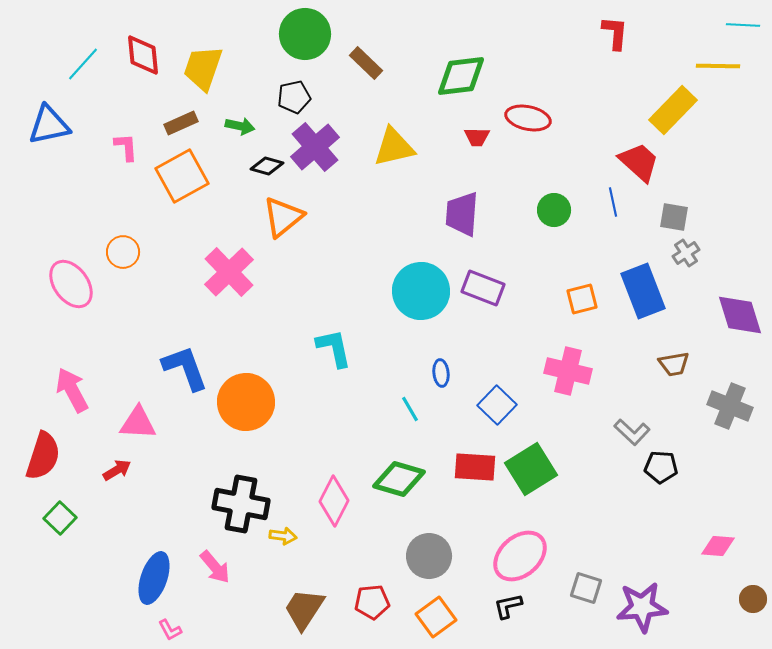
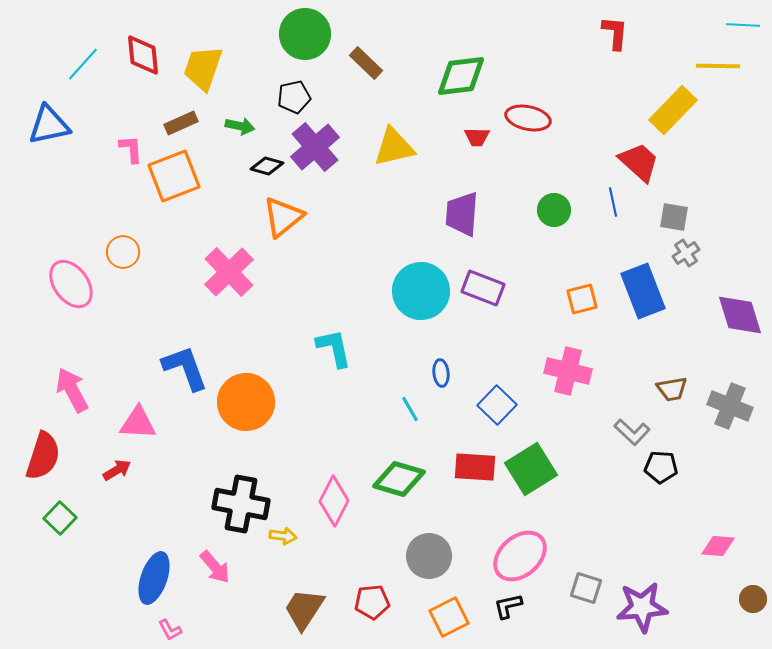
pink L-shape at (126, 147): moved 5 px right, 2 px down
orange square at (182, 176): moved 8 px left; rotated 8 degrees clockwise
brown trapezoid at (674, 364): moved 2 px left, 25 px down
orange square at (436, 617): moved 13 px right; rotated 9 degrees clockwise
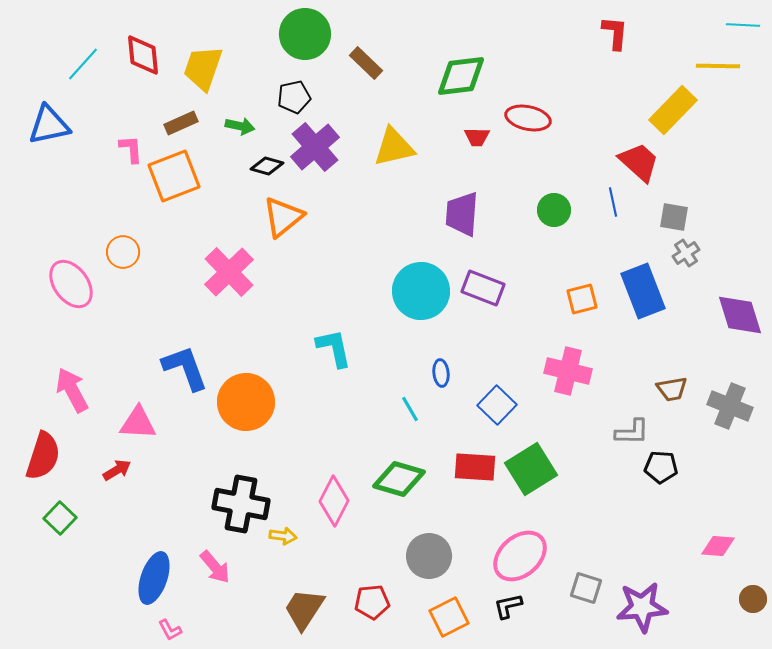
gray L-shape at (632, 432): rotated 42 degrees counterclockwise
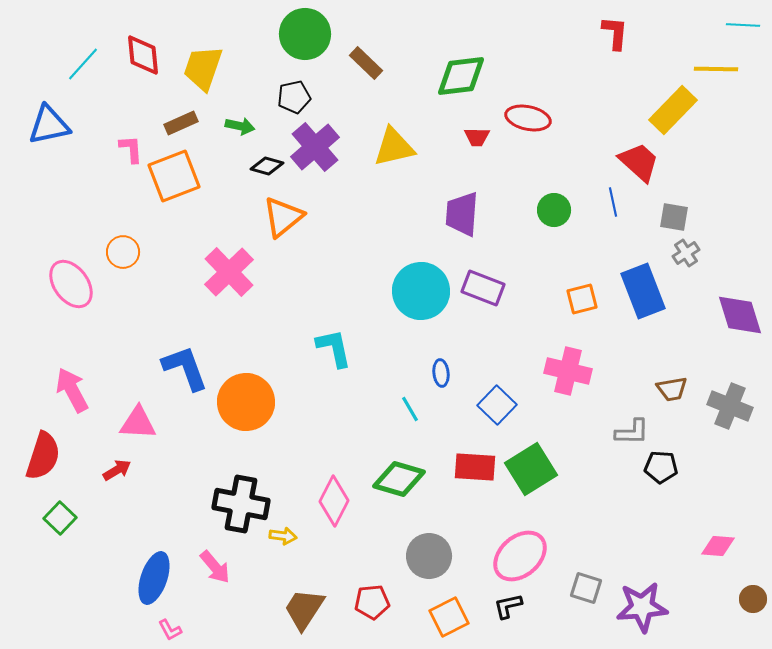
yellow line at (718, 66): moved 2 px left, 3 px down
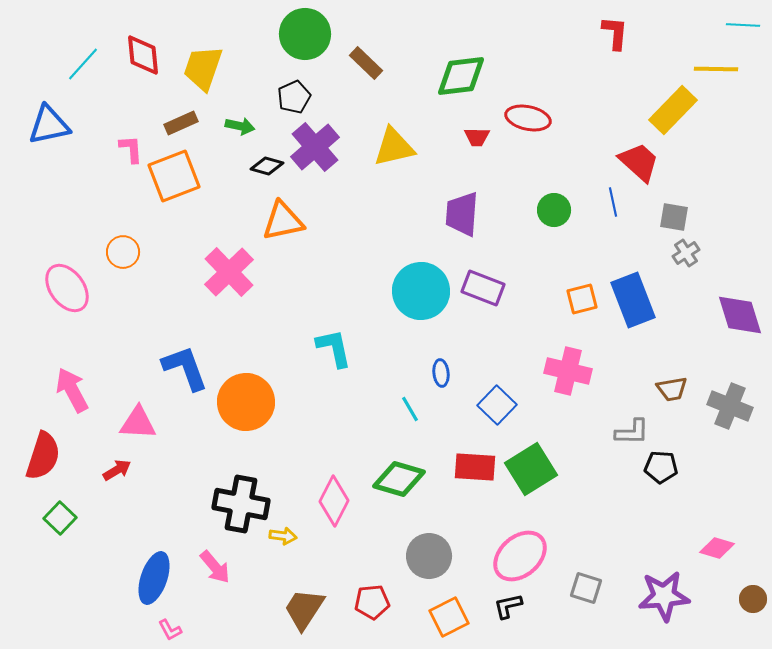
black pentagon at (294, 97): rotated 12 degrees counterclockwise
orange triangle at (283, 217): moved 4 px down; rotated 27 degrees clockwise
pink ellipse at (71, 284): moved 4 px left, 4 px down
blue rectangle at (643, 291): moved 10 px left, 9 px down
pink diamond at (718, 546): moved 1 px left, 2 px down; rotated 12 degrees clockwise
purple star at (642, 607): moved 22 px right, 11 px up
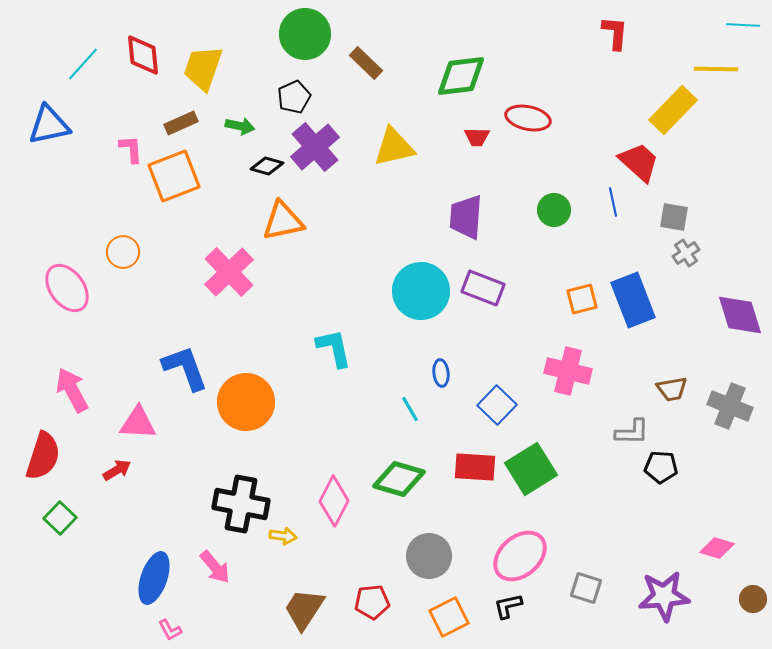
purple trapezoid at (462, 214): moved 4 px right, 3 px down
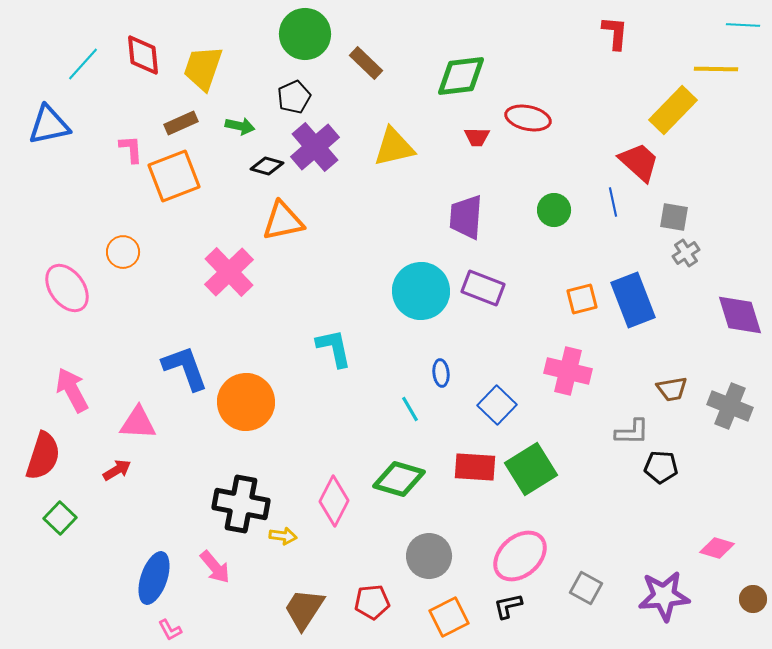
gray square at (586, 588): rotated 12 degrees clockwise
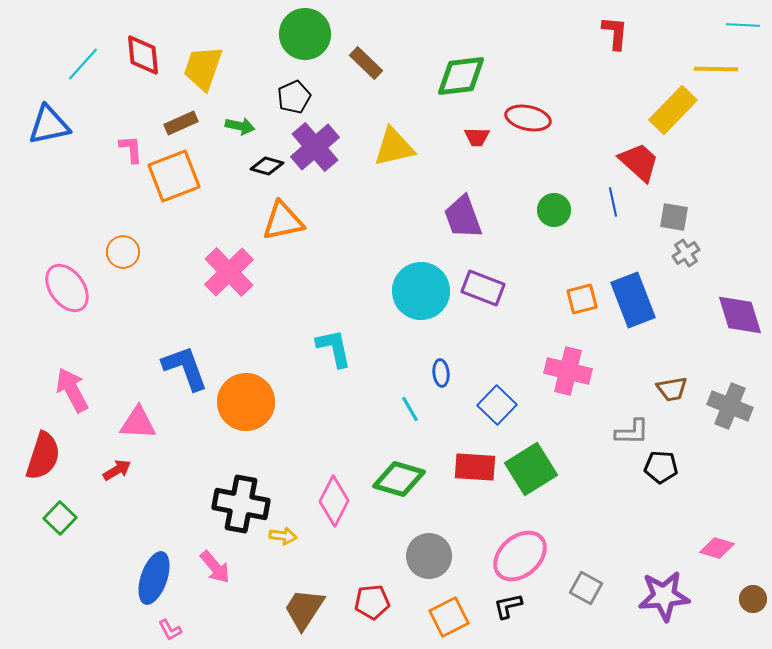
purple trapezoid at (466, 217): moved 3 px left; rotated 24 degrees counterclockwise
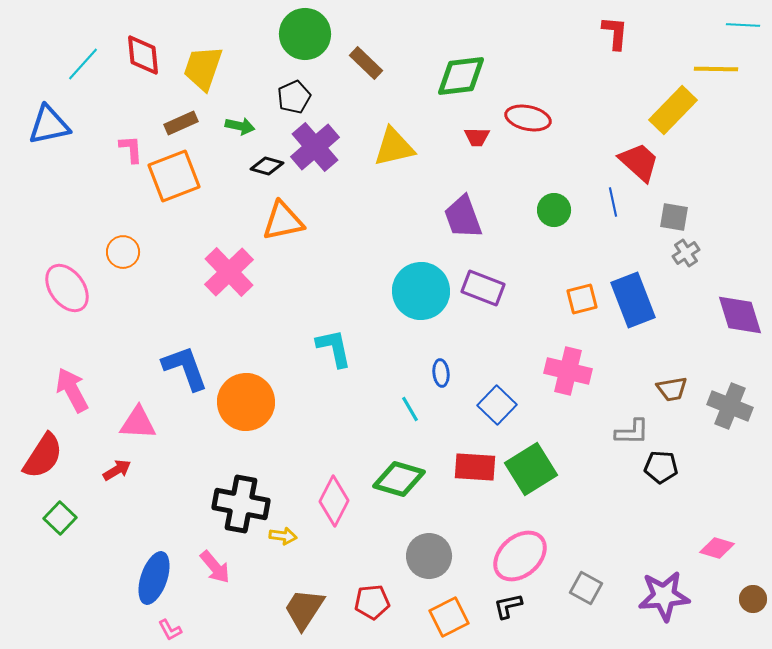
red semicircle at (43, 456): rotated 15 degrees clockwise
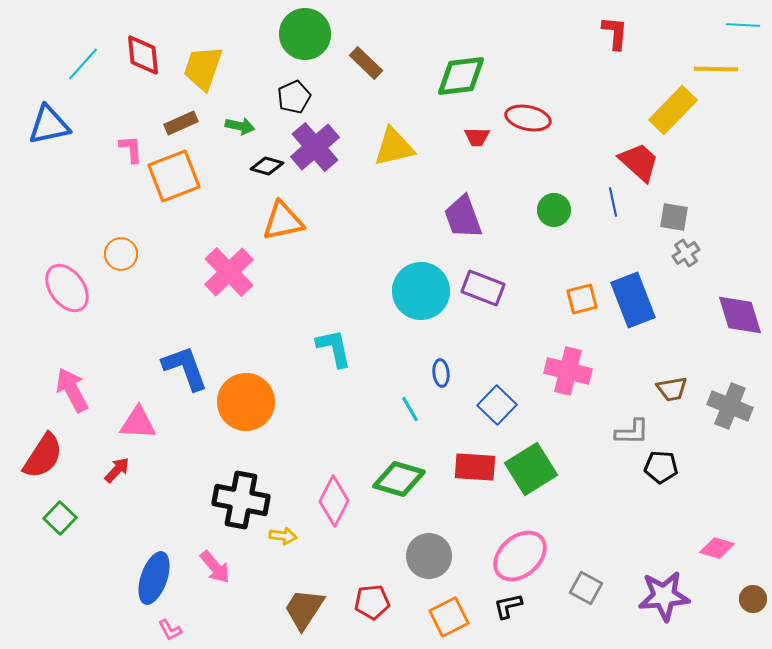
orange circle at (123, 252): moved 2 px left, 2 px down
red arrow at (117, 470): rotated 16 degrees counterclockwise
black cross at (241, 504): moved 4 px up
